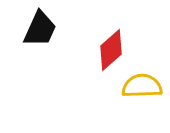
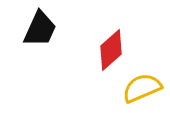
yellow semicircle: moved 2 px down; rotated 21 degrees counterclockwise
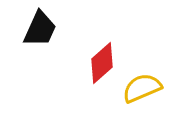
red diamond: moved 9 px left, 13 px down
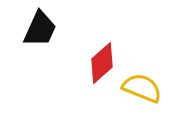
yellow semicircle: rotated 45 degrees clockwise
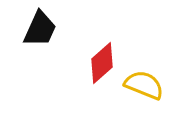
yellow semicircle: moved 2 px right, 3 px up
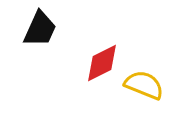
red diamond: rotated 15 degrees clockwise
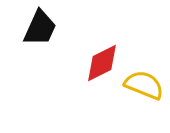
black trapezoid: moved 1 px up
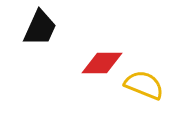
red diamond: rotated 27 degrees clockwise
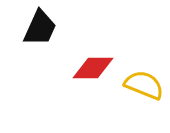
red diamond: moved 9 px left, 5 px down
